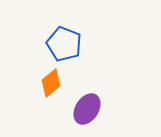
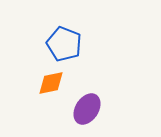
orange diamond: rotated 28 degrees clockwise
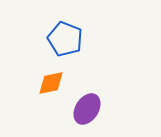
blue pentagon: moved 1 px right, 5 px up
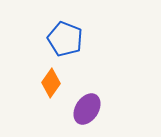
orange diamond: rotated 44 degrees counterclockwise
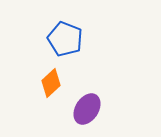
orange diamond: rotated 12 degrees clockwise
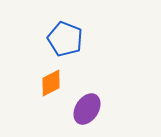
orange diamond: rotated 16 degrees clockwise
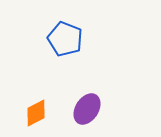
orange diamond: moved 15 px left, 30 px down
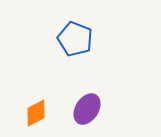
blue pentagon: moved 10 px right
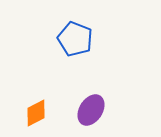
purple ellipse: moved 4 px right, 1 px down
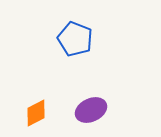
purple ellipse: rotated 32 degrees clockwise
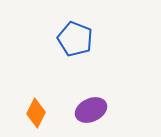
orange diamond: rotated 36 degrees counterclockwise
